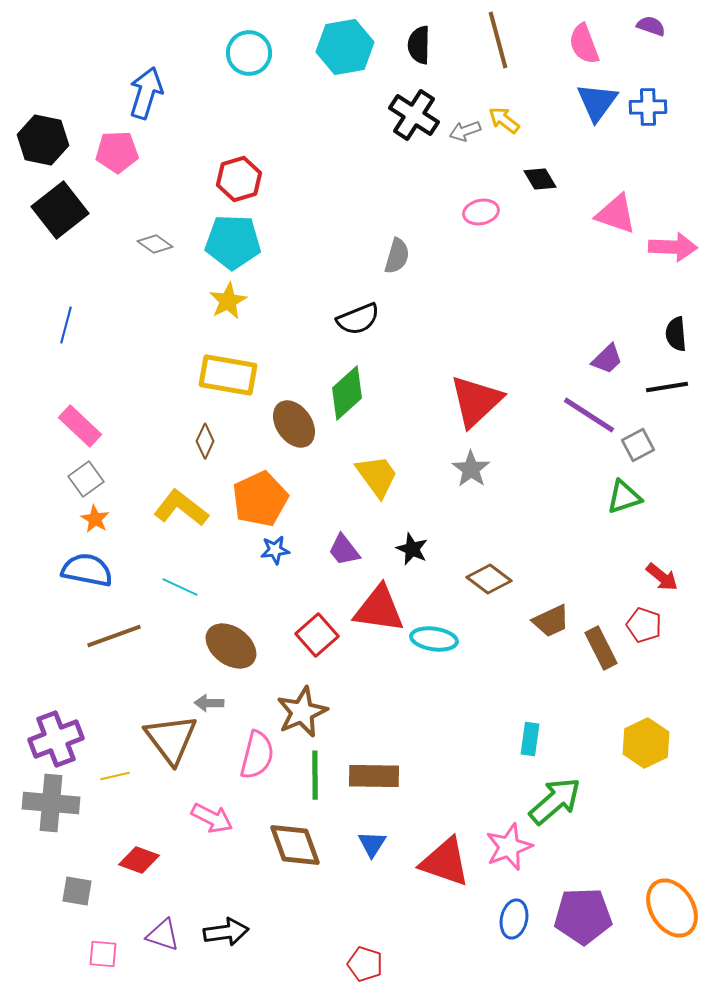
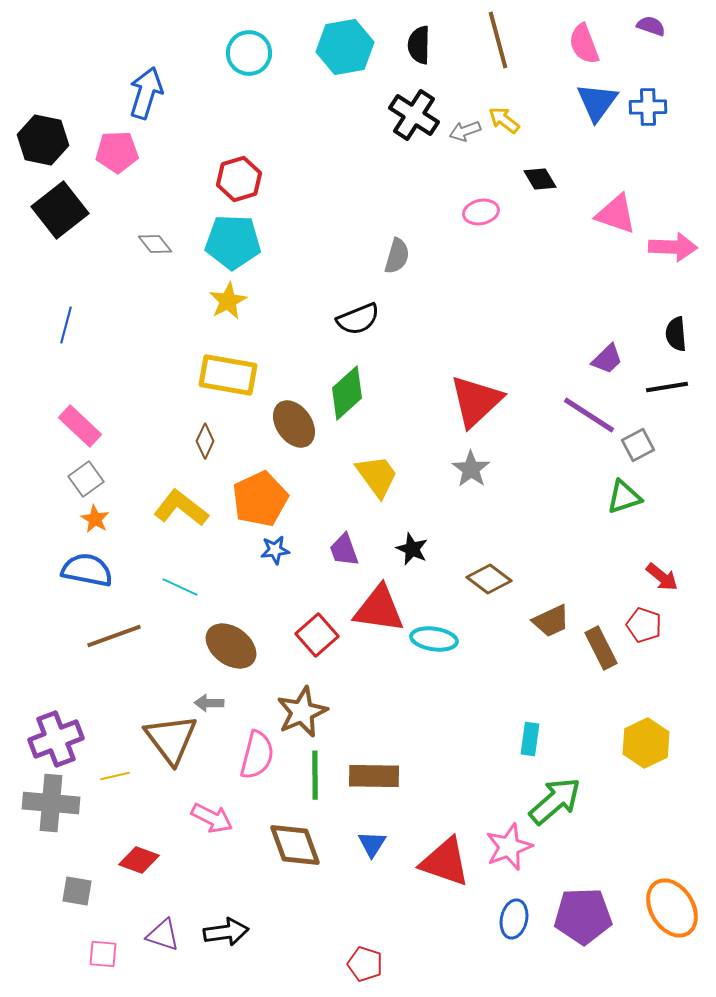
gray diamond at (155, 244): rotated 16 degrees clockwise
purple trapezoid at (344, 550): rotated 18 degrees clockwise
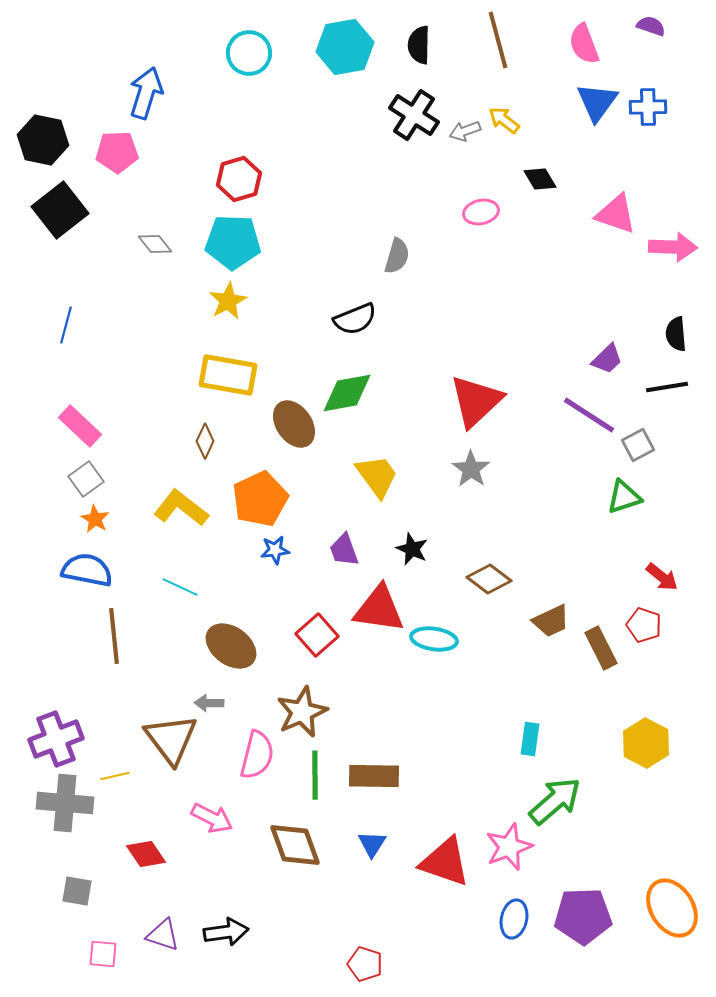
black semicircle at (358, 319): moved 3 px left
green diamond at (347, 393): rotated 32 degrees clockwise
brown line at (114, 636): rotated 76 degrees counterclockwise
yellow hexagon at (646, 743): rotated 6 degrees counterclockwise
gray cross at (51, 803): moved 14 px right
red diamond at (139, 860): moved 7 px right, 6 px up; rotated 36 degrees clockwise
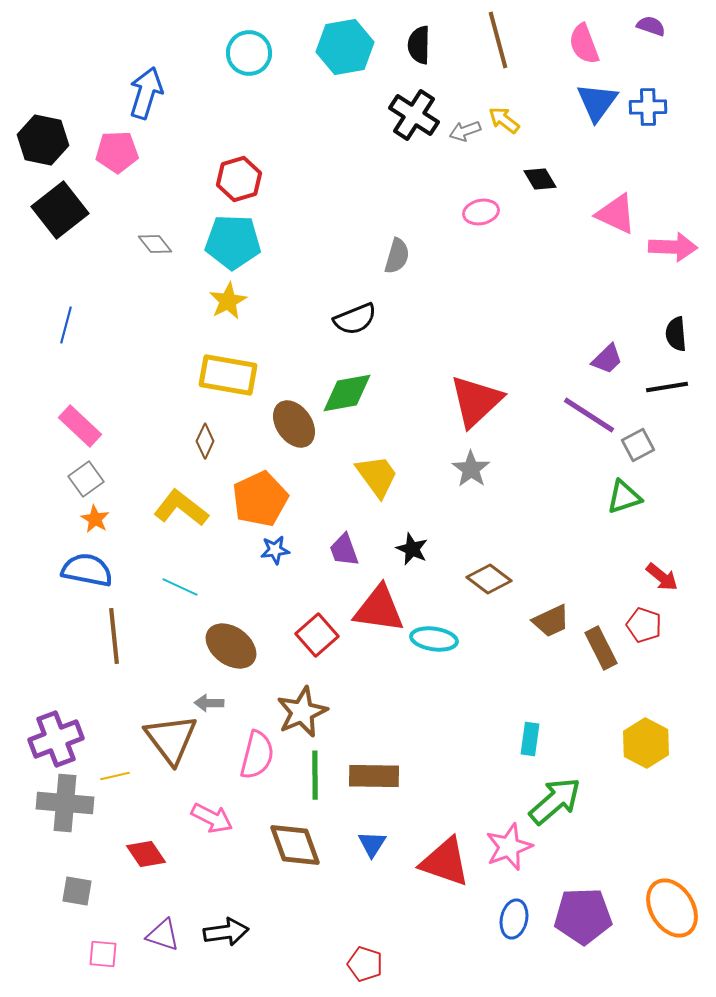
pink triangle at (616, 214): rotated 6 degrees clockwise
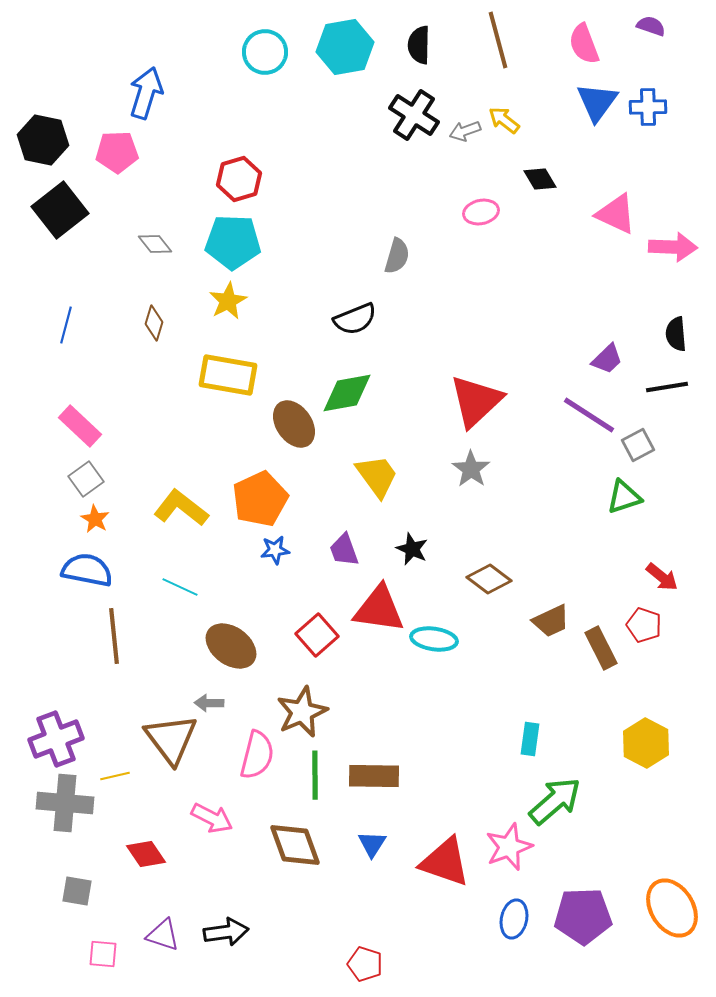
cyan circle at (249, 53): moved 16 px right, 1 px up
brown diamond at (205, 441): moved 51 px left, 118 px up; rotated 8 degrees counterclockwise
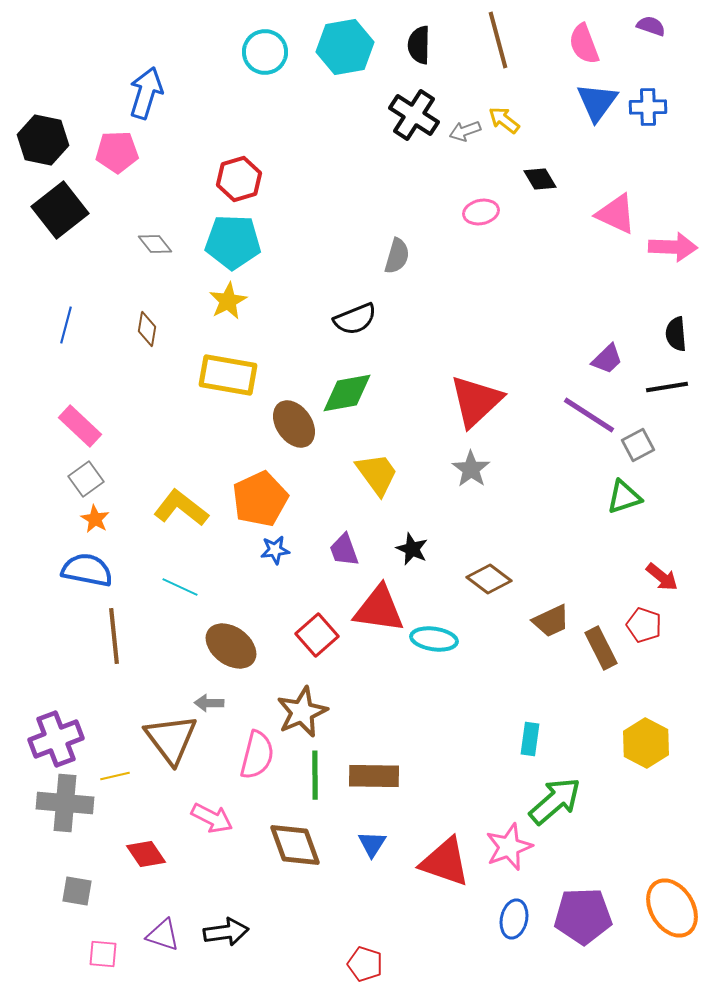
brown diamond at (154, 323): moved 7 px left, 6 px down; rotated 8 degrees counterclockwise
yellow trapezoid at (377, 476): moved 2 px up
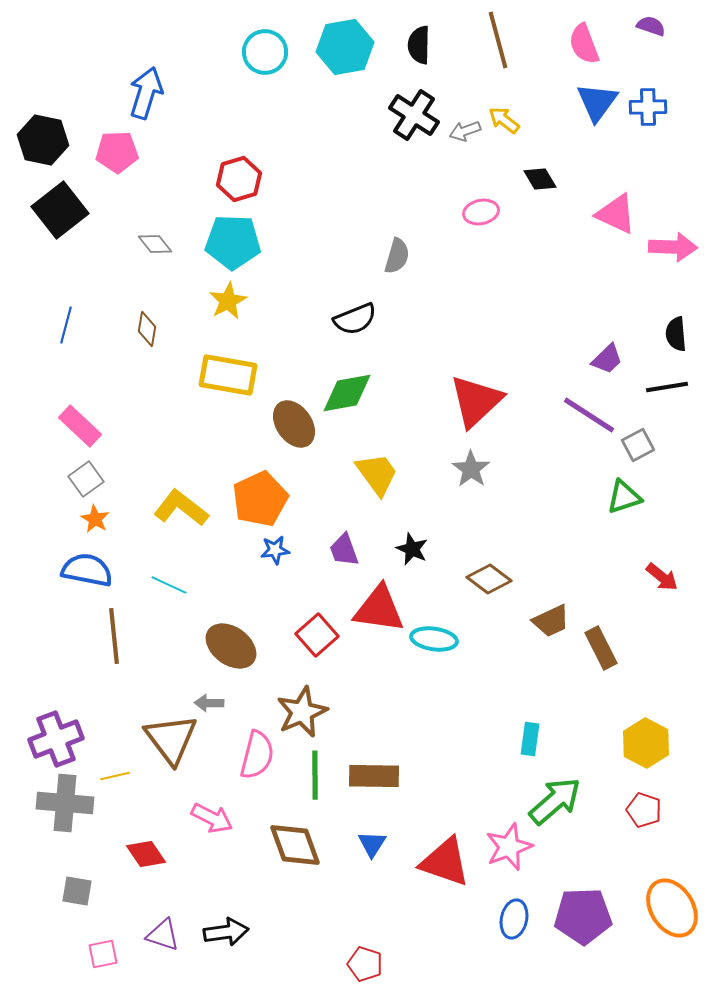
cyan line at (180, 587): moved 11 px left, 2 px up
red pentagon at (644, 625): moved 185 px down
pink square at (103, 954): rotated 16 degrees counterclockwise
